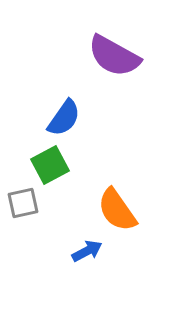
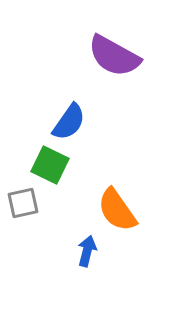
blue semicircle: moved 5 px right, 4 px down
green square: rotated 36 degrees counterclockwise
blue arrow: rotated 48 degrees counterclockwise
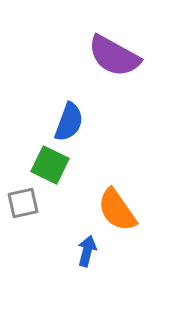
blue semicircle: rotated 15 degrees counterclockwise
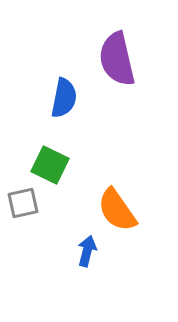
purple semicircle: moved 3 px right, 3 px down; rotated 48 degrees clockwise
blue semicircle: moved 5 px left, 24 px up; rotated 9 degrees counterclockwise
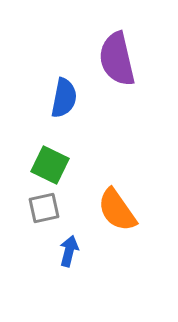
gray square: moved 21 px right, 5 px down
blue arrow: moved 18 px left
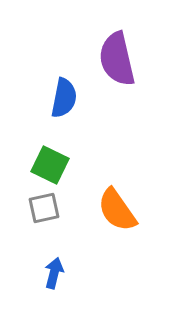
blue arrow: moved 15 px left, 22 px down
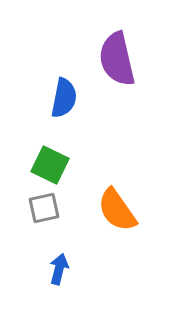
blue arrow: moved 5 px right, 4 px up
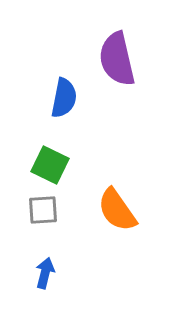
gray square: moved 1 px left, 2 px down; rotated 8 degrees clockwise
blue arrow: moved 14 px left, 4 px down
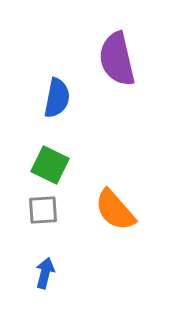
blue semicircle: moved 7 px left
orange semicircle: moved 2 px left; rotated 6 degrees counterclockwise
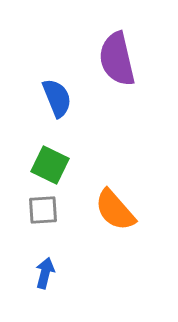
blue semicircle: rotated 33 degrees counterclockwise
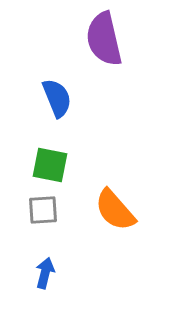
purple semicircle: moved 13 px left, 20 px up
green square: rotated 15 degrees counterclockwise
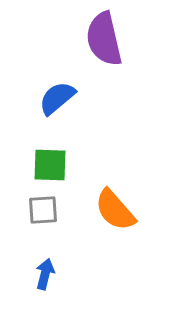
blue semicircle: rotated 108 degrees counterclockwise
green square: rotated 9 degrees counterclockwise
blue arrow: moved 1 px down
